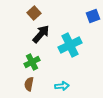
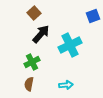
cyan arrow: moved 4 px right, 1 px up
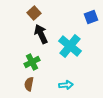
blue square: moved 2 px left, 1 px down
black arrow: rotated 66 degrees counterclockwise
cyan cross: moved 1 px down; rotated 25 degrees counterclockwise
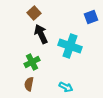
cyan cross: rotated 20 degrees counterclockwise
cyan arrow: moved 2 px down; rotated 32 degrees clockwise
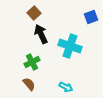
brown semicircle: rotated 128 degrees clockwise
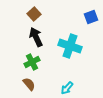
brown square: moved 1 px down
black arrow: moved 5 px left, 3 px down
cyan arrow: moved 1 px right, 1 px down; rotated 104 degrees clockwise
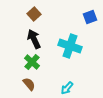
blue square: moved 1 px left
black arrow: moved 2 px left, 2 px down
green cross: rotated 21 degrees counterclockwise
